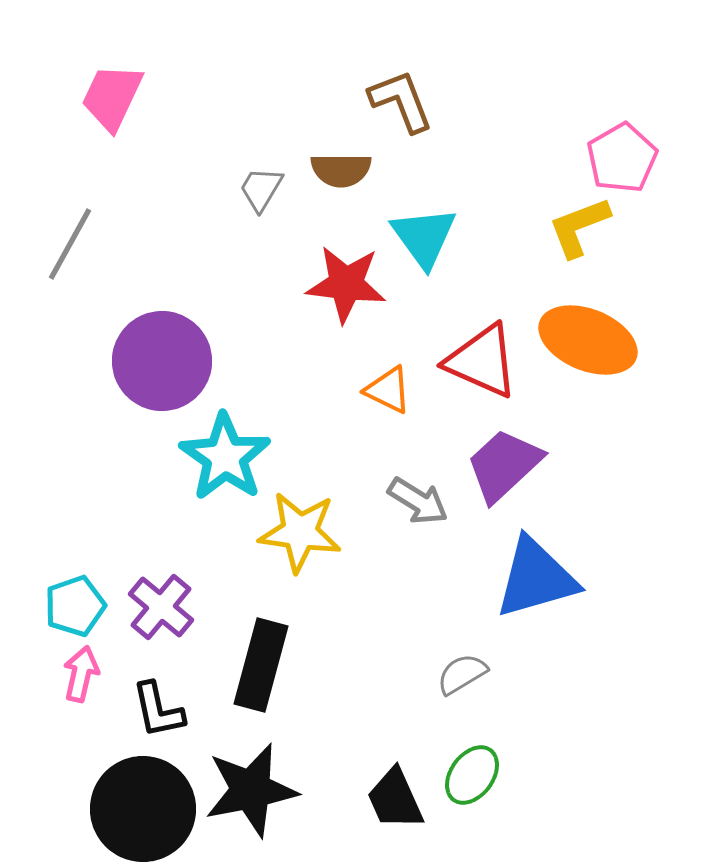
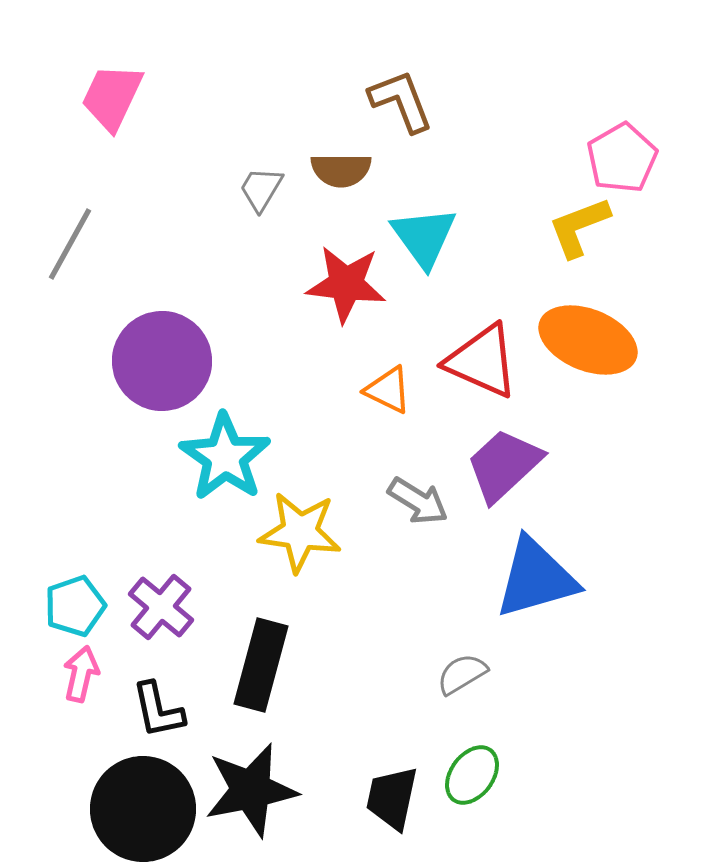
black trapezoid: moved 3 px left, 1 px up; rotated 36 degrees clockwise
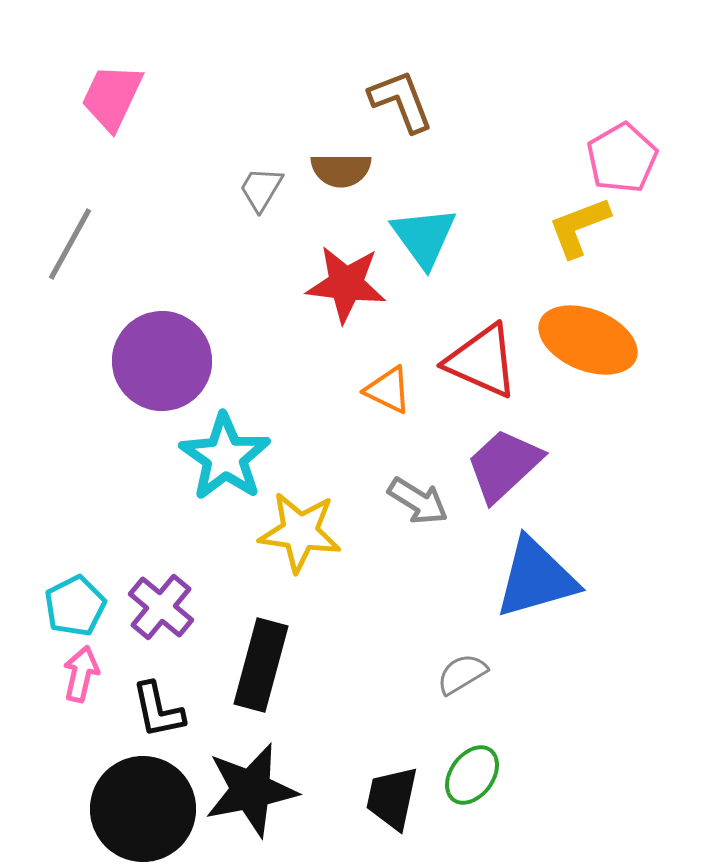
cyan pentagon: rotated 8 degrees counterclockwise
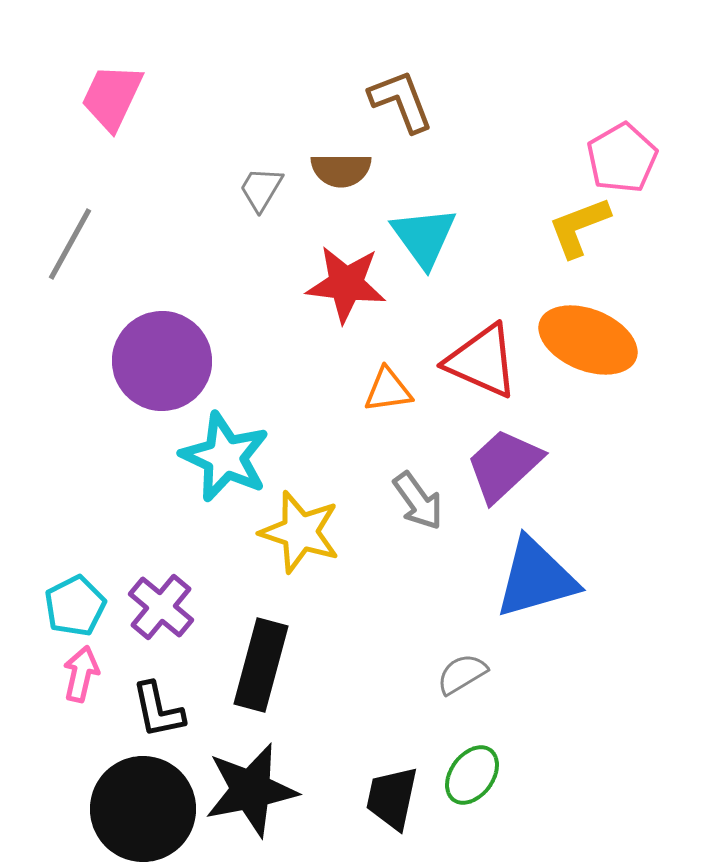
orange triangle: rotated 34 degrees counterclockwise
cyan star: rotated 10 degrees counterclockwise
gray arrow: rotated 22 degrees clockwise
yellow star: rotated 10 degrees clockwise
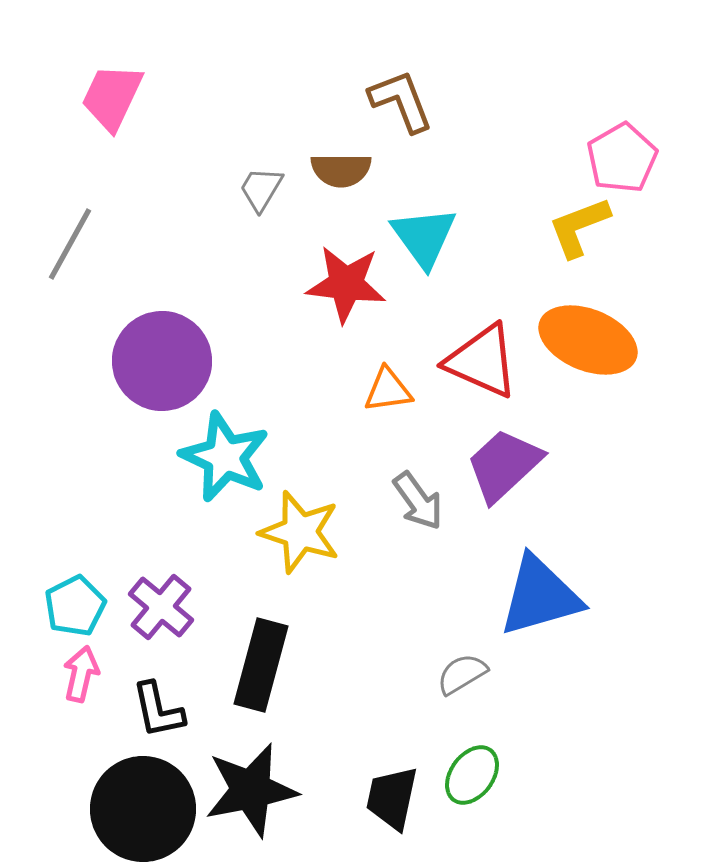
blue triangle: moved 4 px right, 18 px down
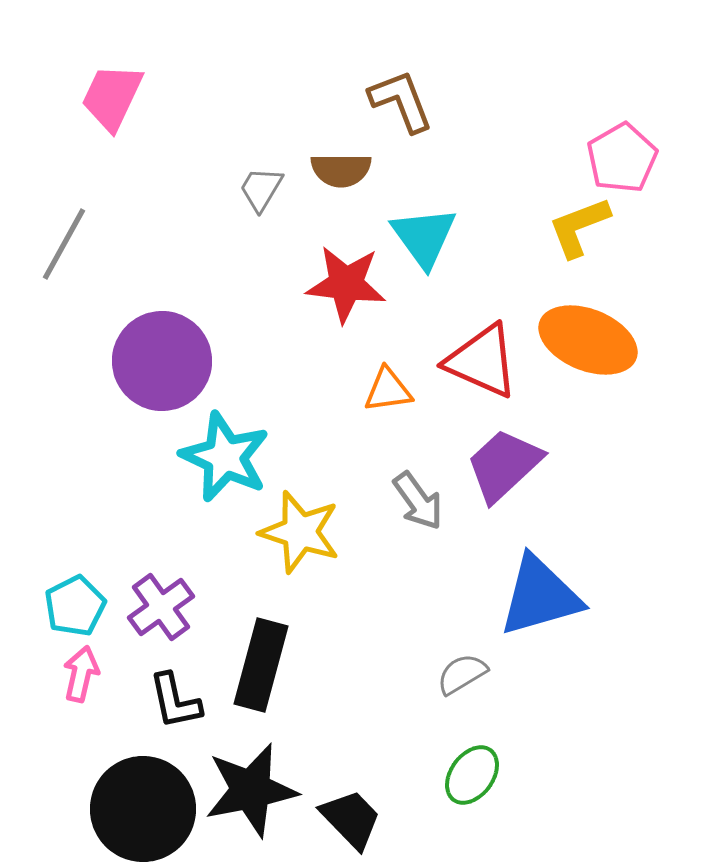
gray line: moved 6 px left
purple cross: rotated 14 degrees clockwise
black L-shape: moved 17 px right, 9 px up
black trapezoid: moved 41 px left, 21 px down; rotated 124 degrees clockwise
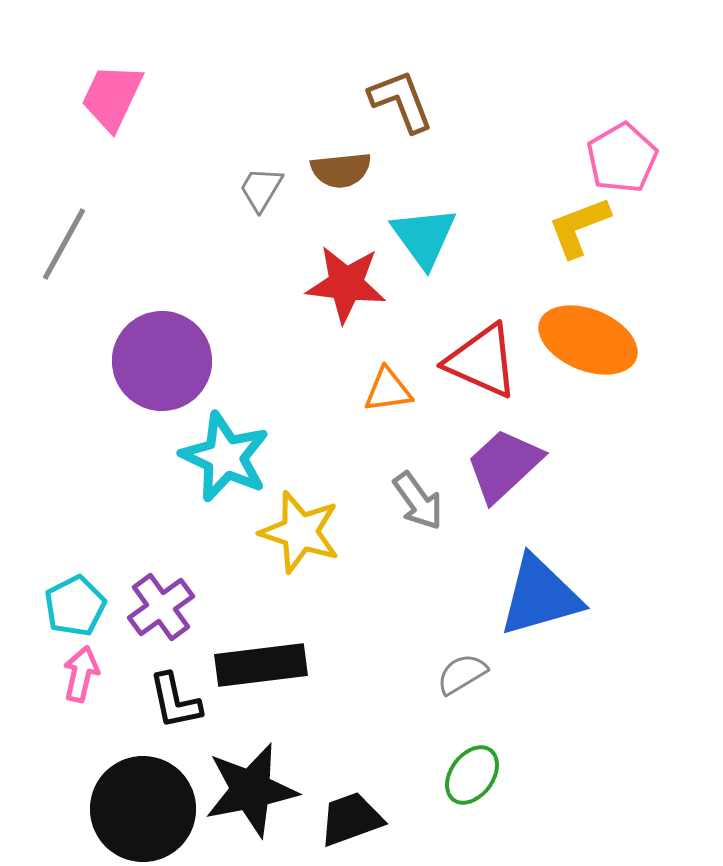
brown semicircle: rotated 6 degrees counterclockwise
black rectangle: rotated 68 degrees clockwise
black trapezoid: rotated 66 degrees counterclockwise
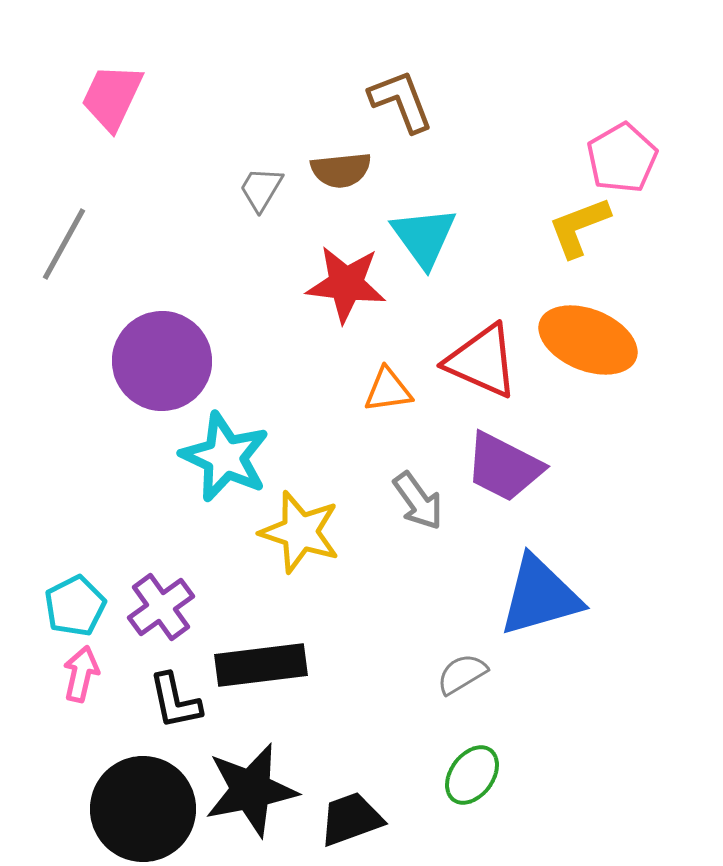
purple trapezoid: moved 2 px down; rotated 110 degrees counterclockwise
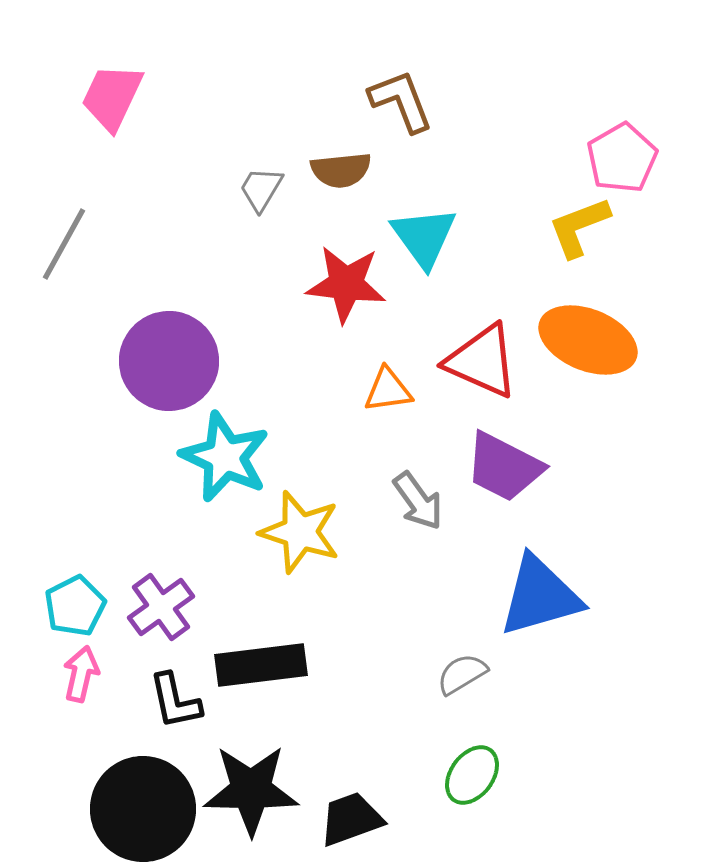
purple circle: moved 7 px right
black star: rotated 12 degrees clockwise
